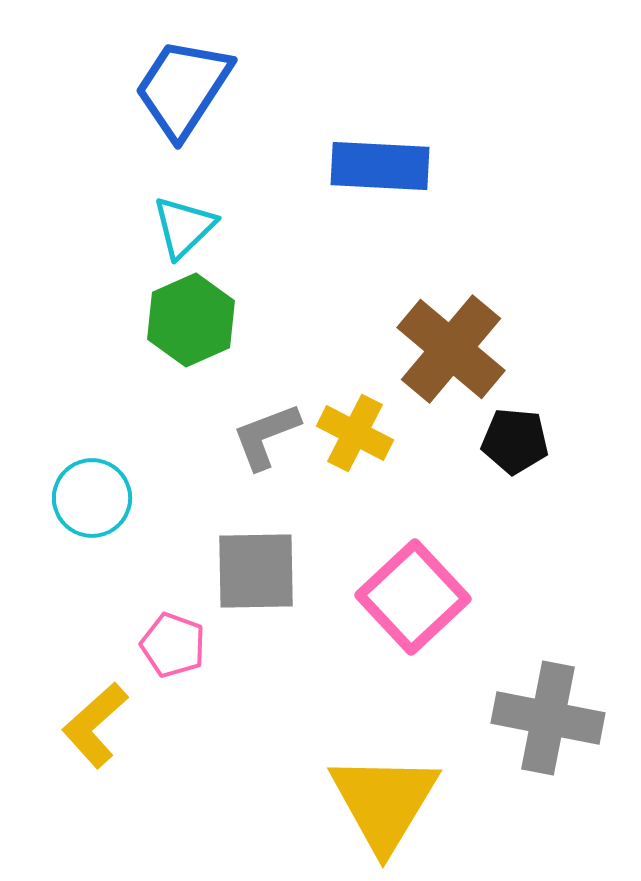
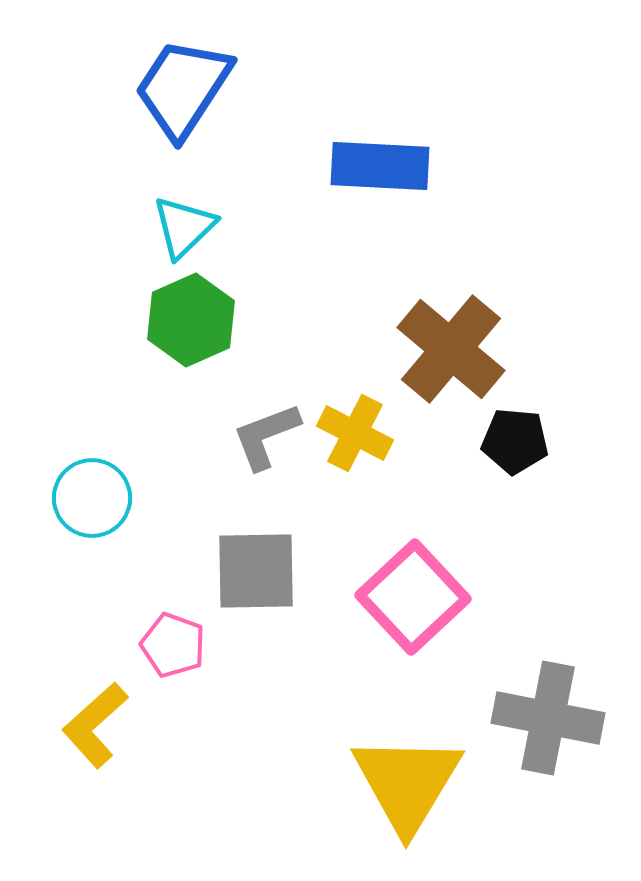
yellow triangle: moved 23 px right, 19 px up
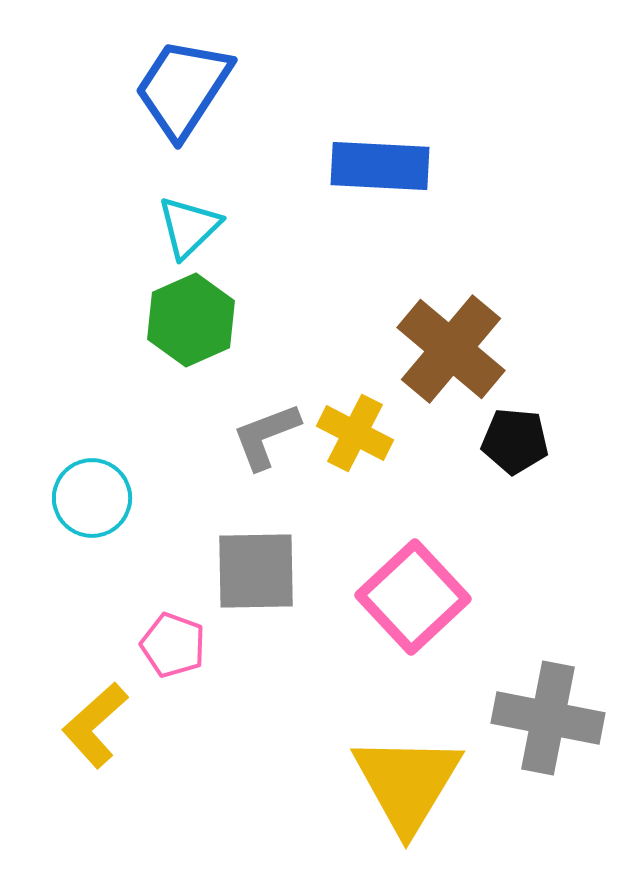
cyan triangle: moved 5 px right
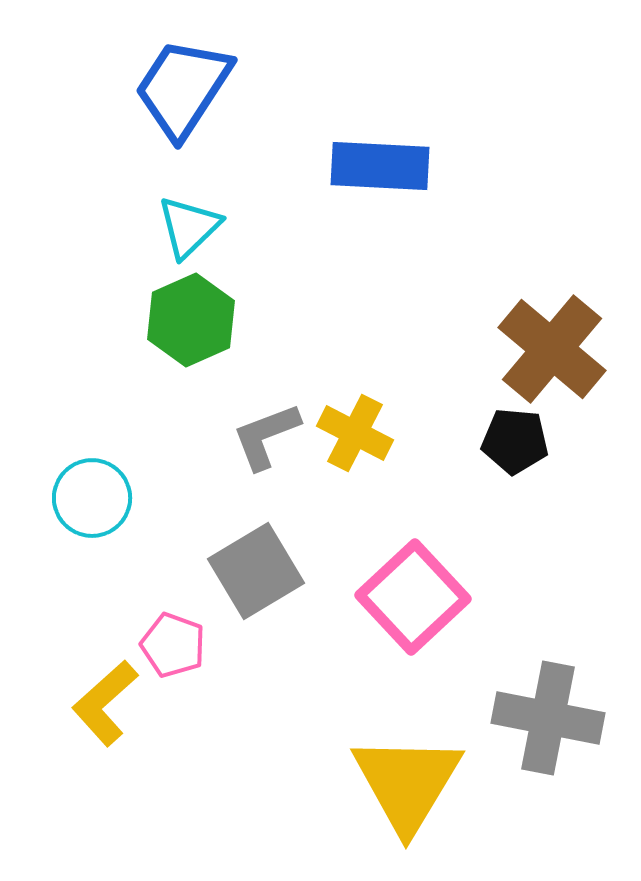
brown cross: moved 101 px right
gray square: rotated 30 degrees counterclockwise
yellow L-shape: moved 10 px right, 22 px up
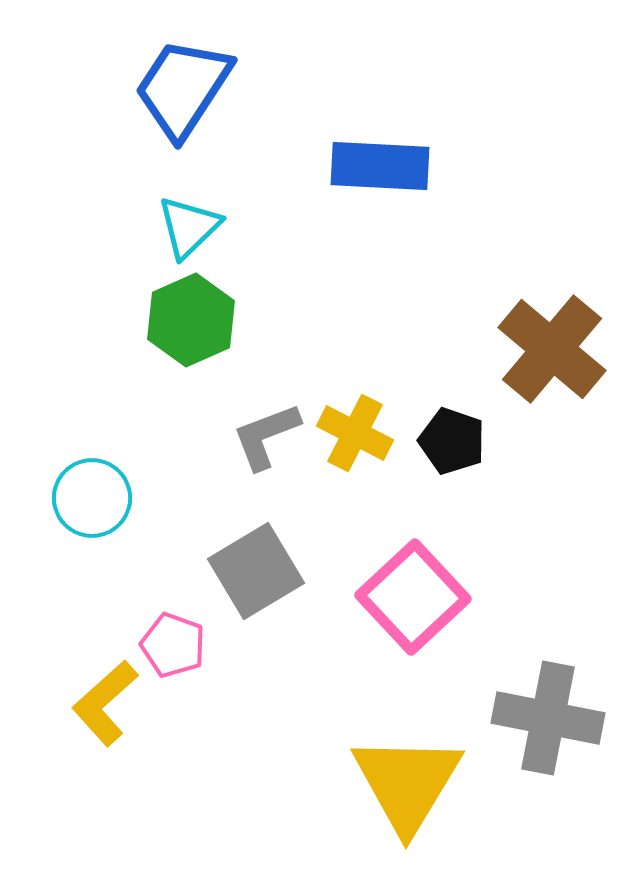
black pentagon: moved 63 px left; rotated 14 degrees clockwise
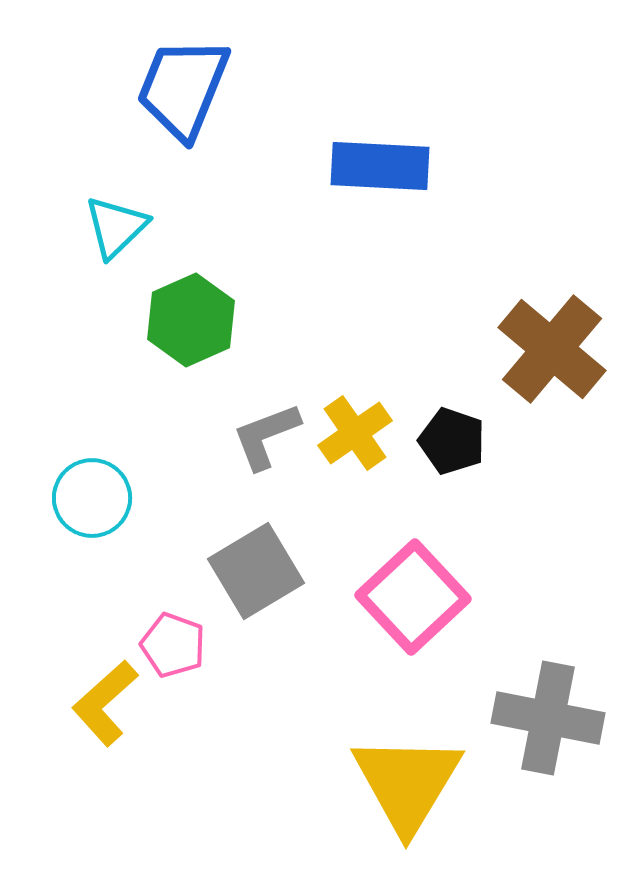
blue trapezoid: rotated 11 degrees counterclockwise
cyan triangle: moved 73 px left
yellow cross: rotated 28 degrees clockwise
